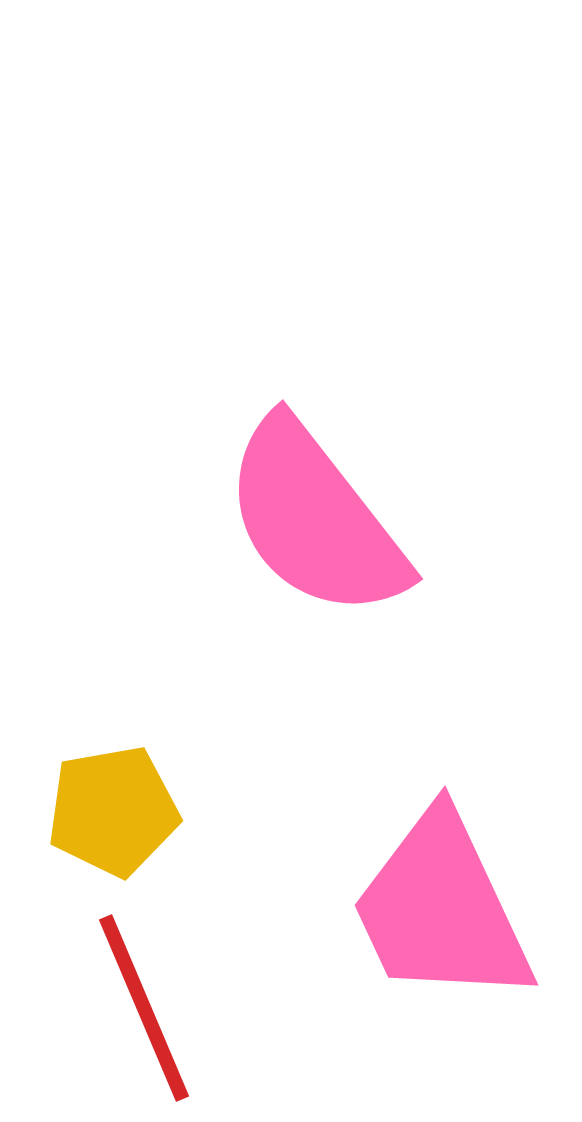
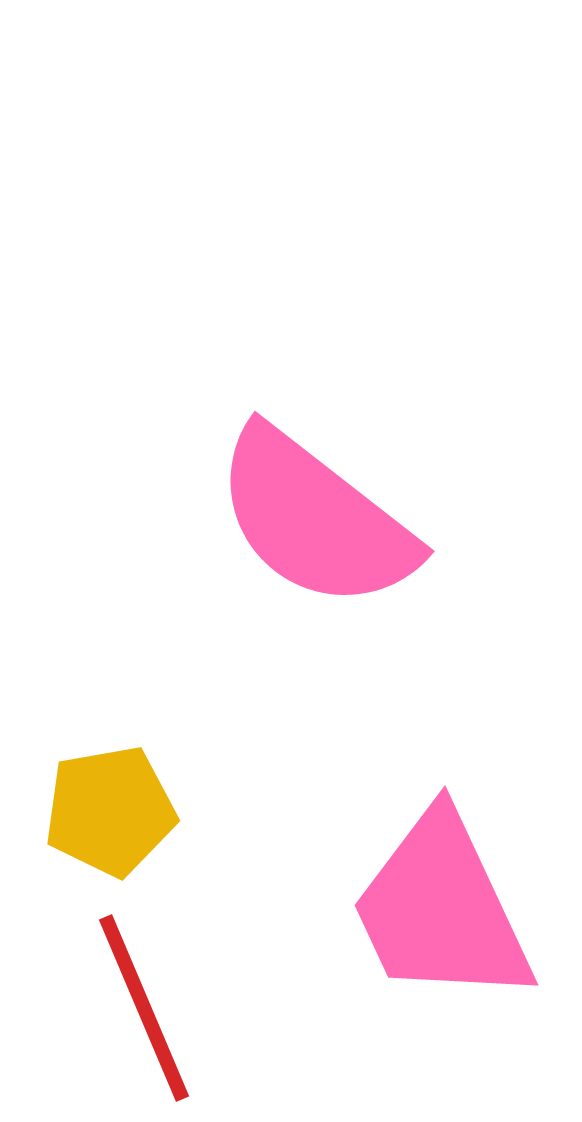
pink semicircle: rotated 14 degrees counterclockwise
yellow pentagon: moved 3 px left
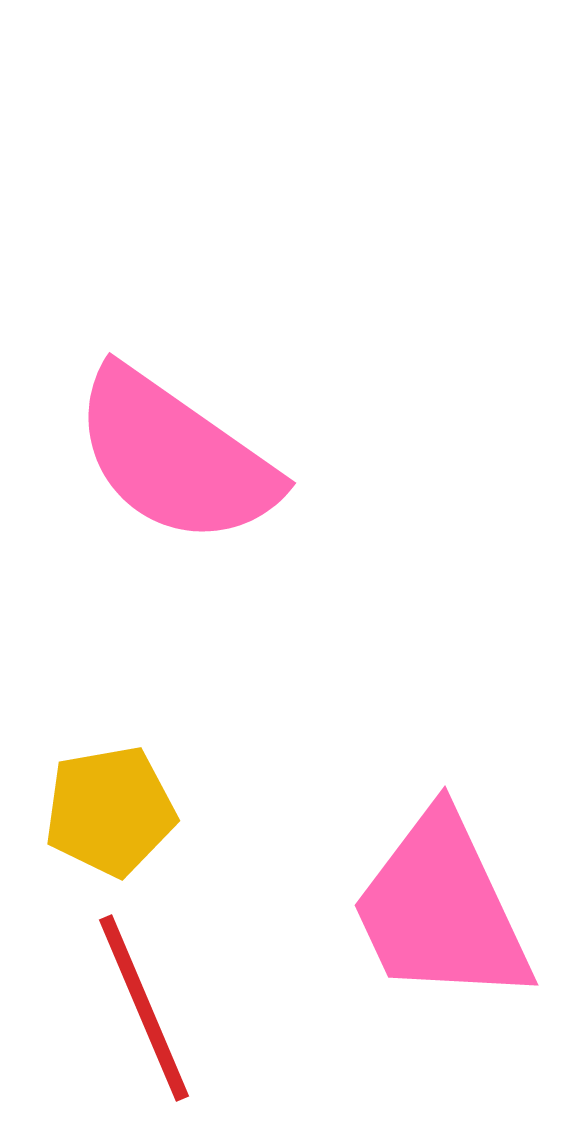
pink semicircle: moved 140 px left, 62 px up; rotated 3 degrees counterclockwise
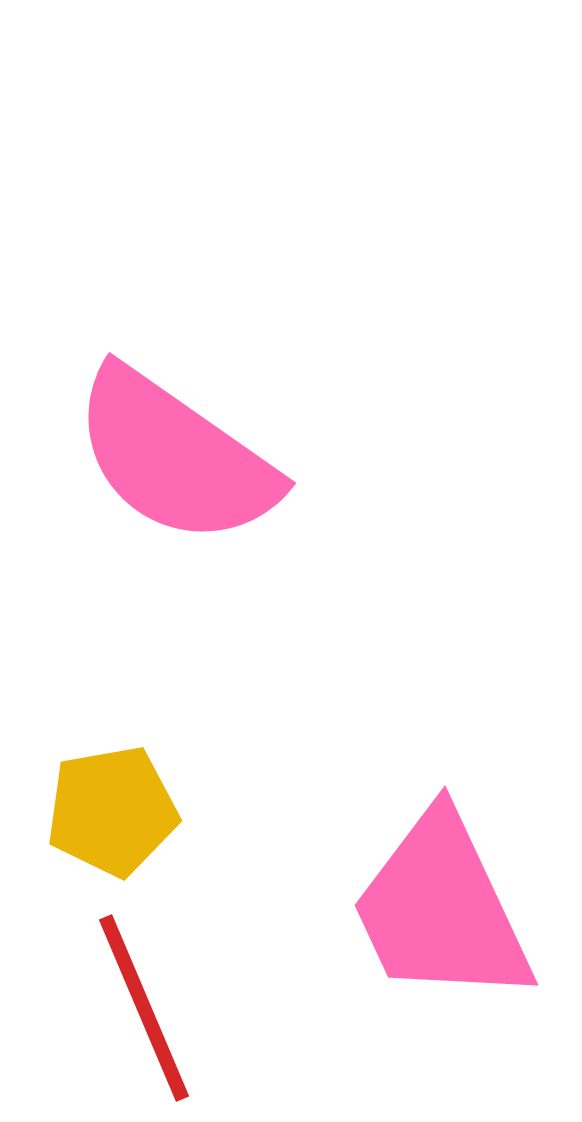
yellow pentagon: moved 2 px right
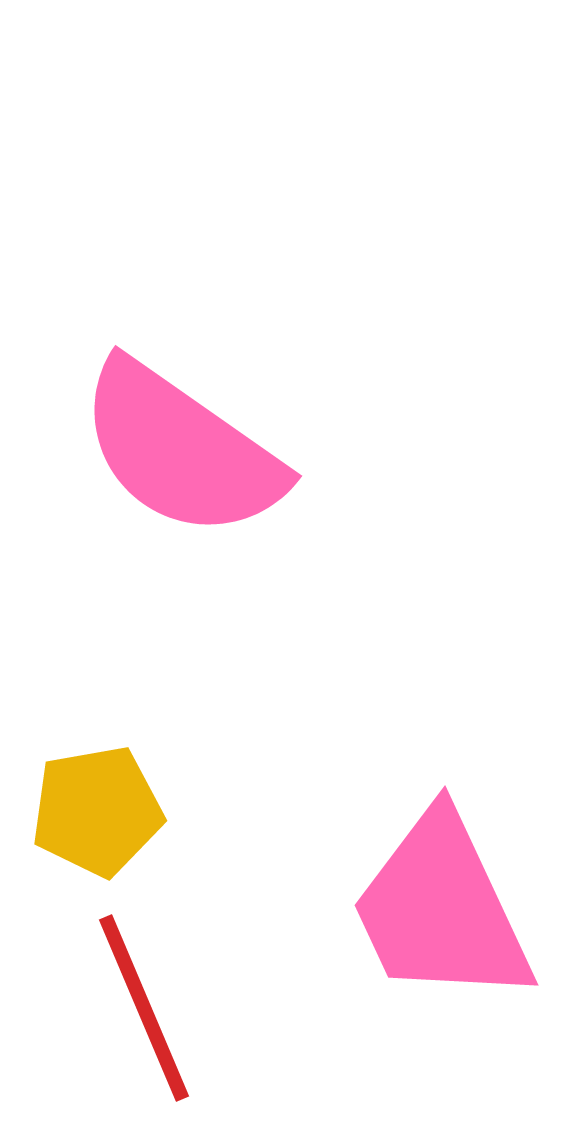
pink semicircle: moved 6 px right, 7 px up
yellow pentagon: moved 15 px left
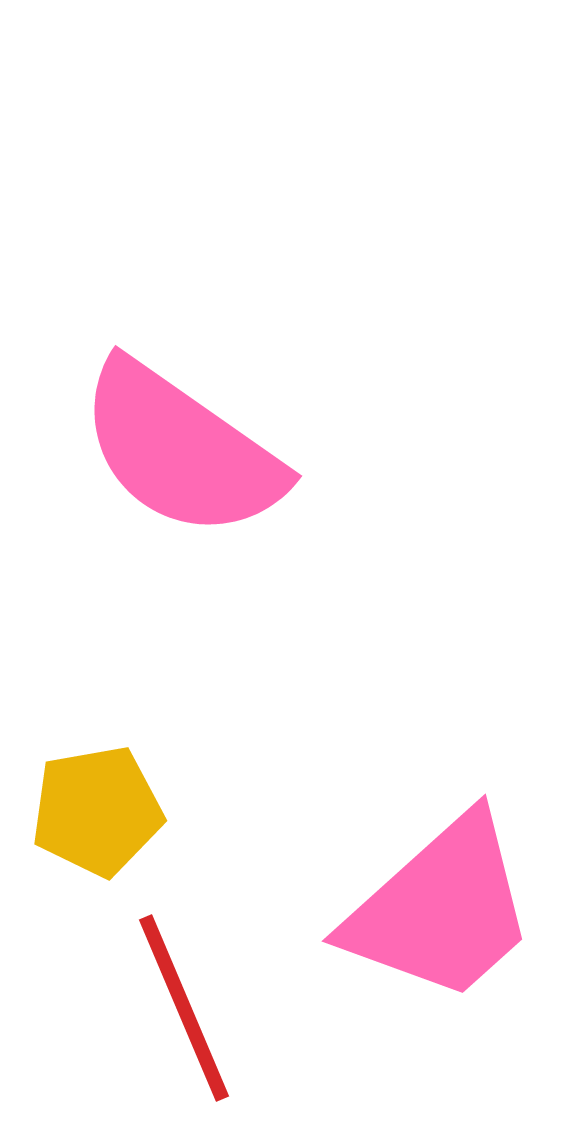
pink trapezoid: rotated 107 degrees counterclockwise
red line: moved 40 px right
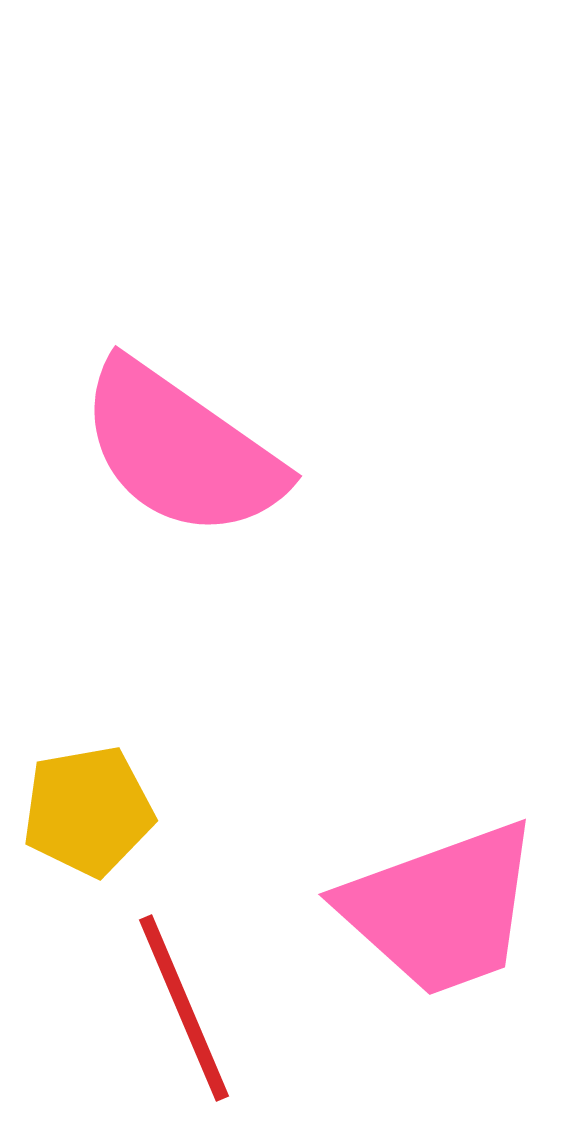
yellow pentagon: moved 9 px left
pink trapezoid: rotated 22 degrees clockwise
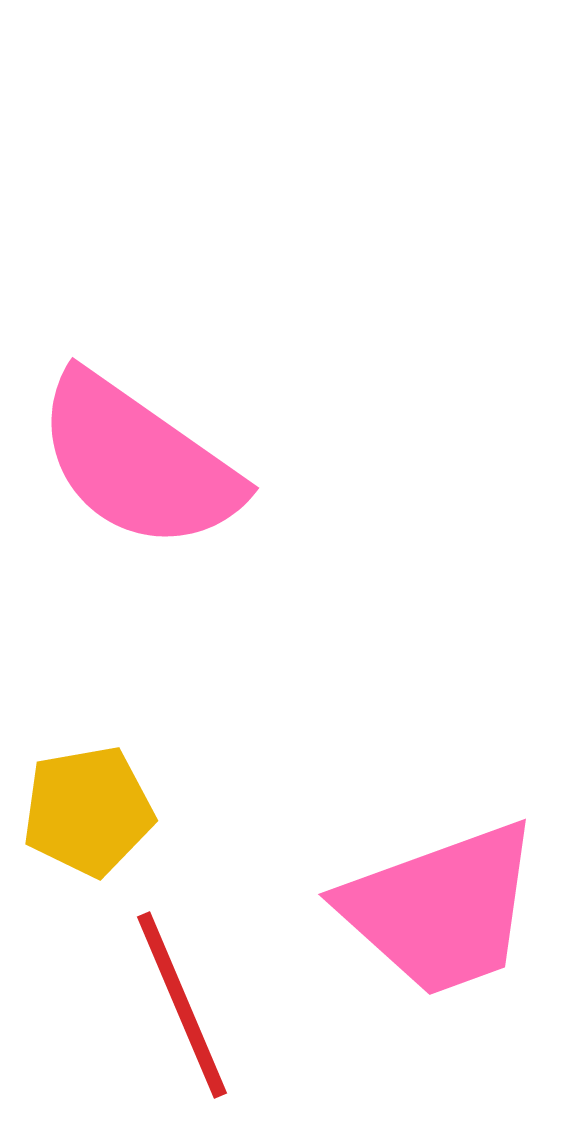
pink semicircle: moved 43 px left, 12 px down
red line: moved 2 px left, 3 px up
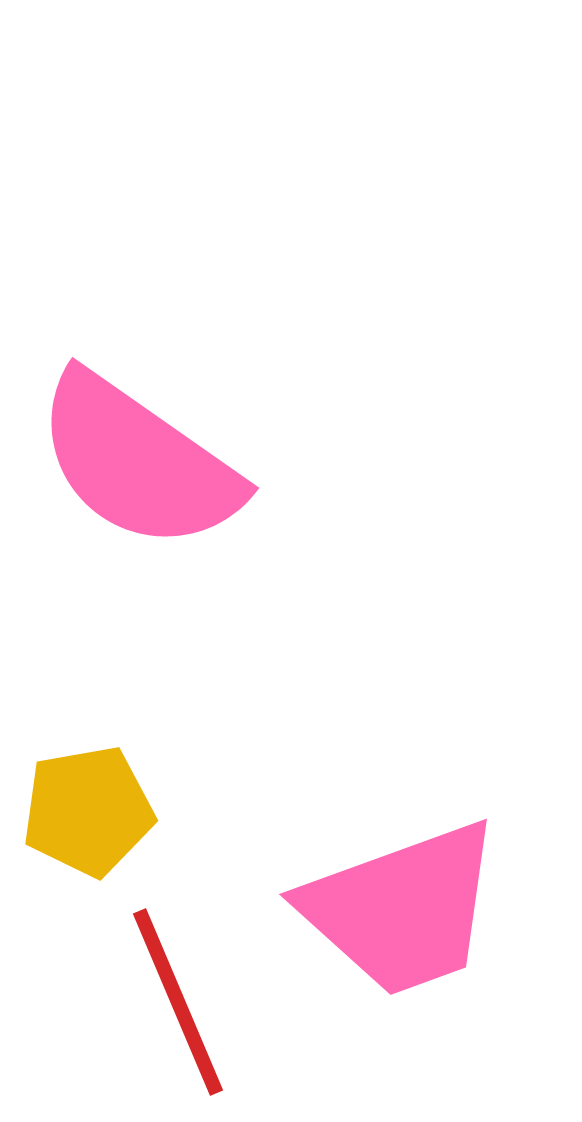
pink trapezoid: moved 39 px left
red line: moved 4 px left, 3 px up
